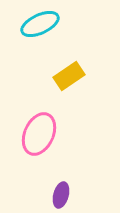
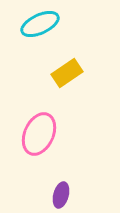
yellow rectangle: moved 2 px left, 3 px up
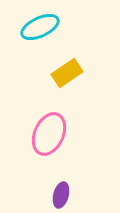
cyan ellipse: moved 3 px down
pink ellipse: moved 10 px right
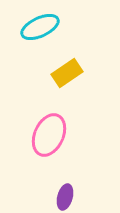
pink ellipse: moved 1 px down
purple ellipse: moved 4 px right, 2 px down
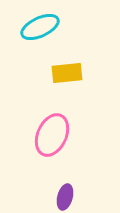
yellow rectangle: rotated 28 degrees clockwise
pink ellipse: moved 3 px right
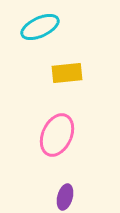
pink ellipse: moved 5 px right
